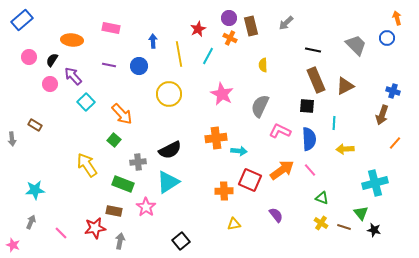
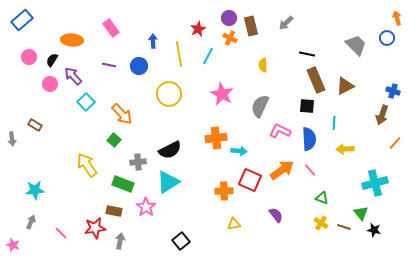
pink rectangle at (111, 28): rotated 42 degrees clockwise
black line at (313, 50): moved 6 px left, 4 px down
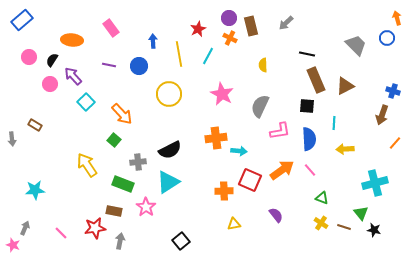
pink L-shape at (280, 131): rotated 145 degrees clockwise
gray arrow at (31, 222): moved 6 px left, 6 px down
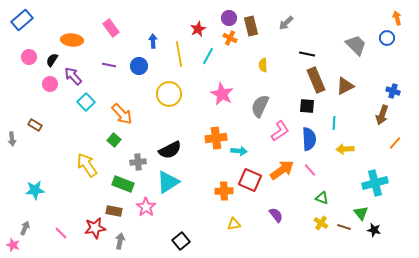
pink L-shape at (280, 131): rotated 25 degrees counterclockwise
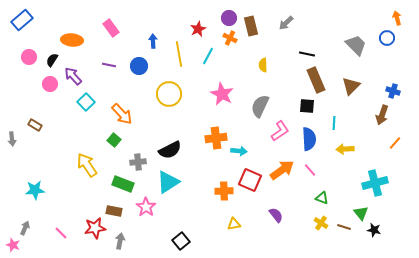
brown triangle at (345, 86): moved 6 px right; rotated 18 degrees counterclockwise
